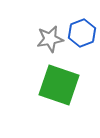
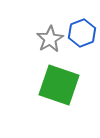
gray star: rotated 20 degrees counterclockwise
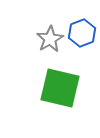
green square: moved 1 px right, 3 px down; rotated 6 degrees counterclockwise
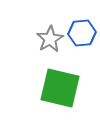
blue hexagon: rotated 16 degrees clockwise
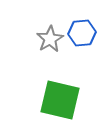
green square: moved 12 px down
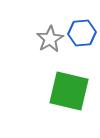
green square: moved 9 px right, 9 px up
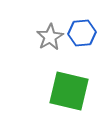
gray star: moved 2 px up
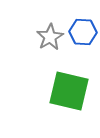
blue hexagon: moved 1 px right, 1 px up; rotated 8 degrees clockwise
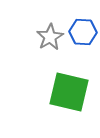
green square: moved 1 px down
